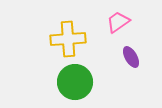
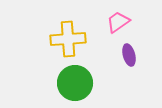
purple ellipse: moved 2 px left, 2 px up; rotated 15 degrees clockwise
green circle: moved 1 px down
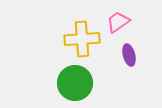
yellow cross: moved 14 px right
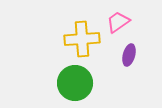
purple ellipse: rotated 30 degrees clockwise
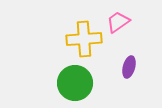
yellow cross: moved 2 px right
purple ellipse: moved 12 px down
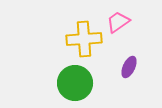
purple ellipse: rotated 10 degrees clockwise
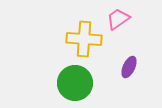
pink trapezoid: moved 3 px up
yellow cross: rotated 8 degrees clockwise
